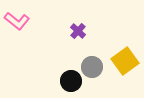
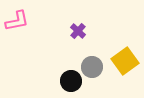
pink L-shape: rotated 50 degrees counterclockwise
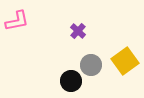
gray circle: moved 1 px left, 2 px up
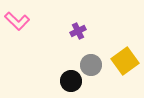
pink L-shape: rotated 55 degrees clockwise
purple cross: rotated 21 degrees clockwise
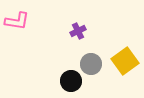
pink L-shape: rotated 35 degrees counterclockwise
gray circle: moved 1 px up
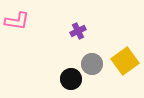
gray circle: moved 1 px right
black circle: moved 2 px up
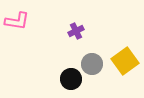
purple cross: moved 2 px left
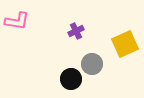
yellow square: moved 17 px up; rotated 12 degrees clockwise
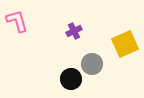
pink L-shape: rotated 115 degrees counterclockwise
purple cross: moved 2 px left
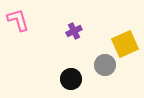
pink L-shape: moved 1 px right, 1 px up
gray circle: moved 13 px right, 1 px down
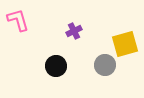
yellow square: rotated 8 degrees clockwise
black circle: moved 15 px left, 13 px up
